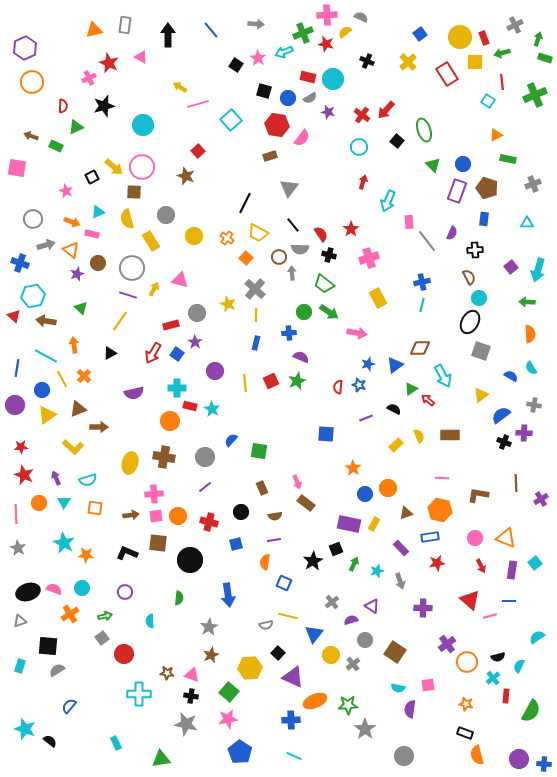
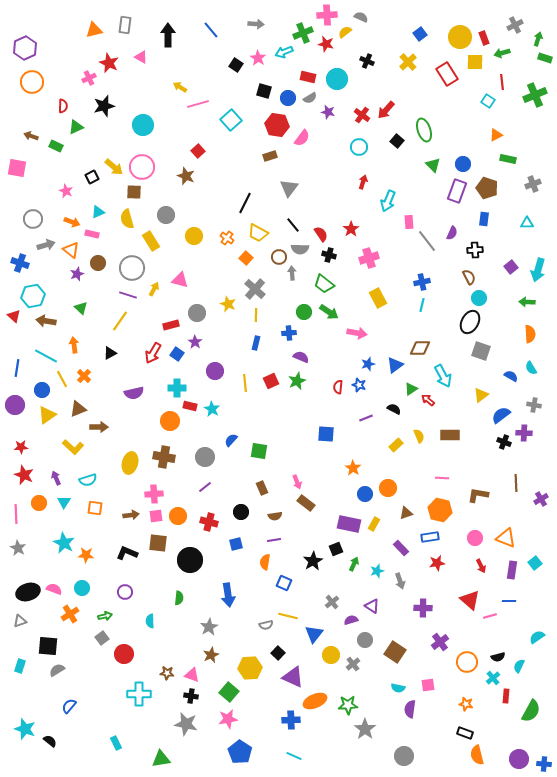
cyan circle at (333, 79): moved 4 px right
purple cross at (447, 644): moved 7 px left, 2 px up
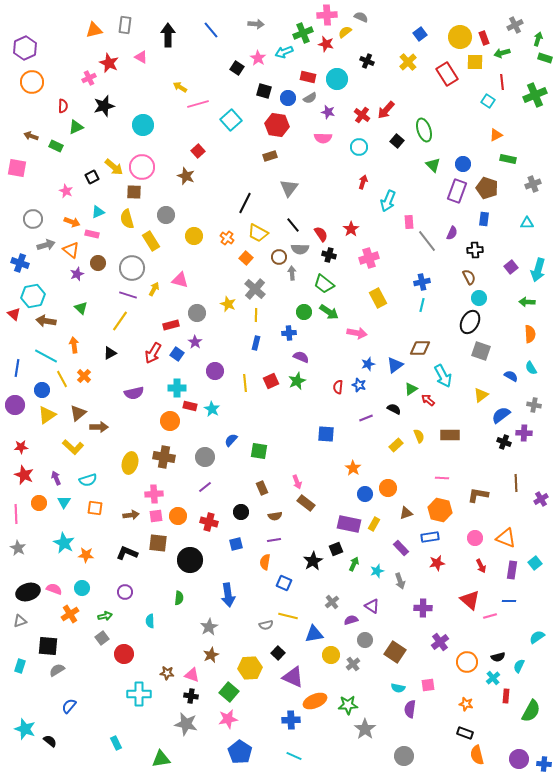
black square at (236, 65): moved 1 px right, 3 px down
pink semicircle at (302, 138): moved 21 px right; rotated 54 degrees clockwise
red triangle at (14, 316): moved 2 px up
brown triangle at (78, 409): moved 4 px down; rotated 18 degrees counterclockwise
blue triangle at (314, 634): rotated 42 degrees clockwise
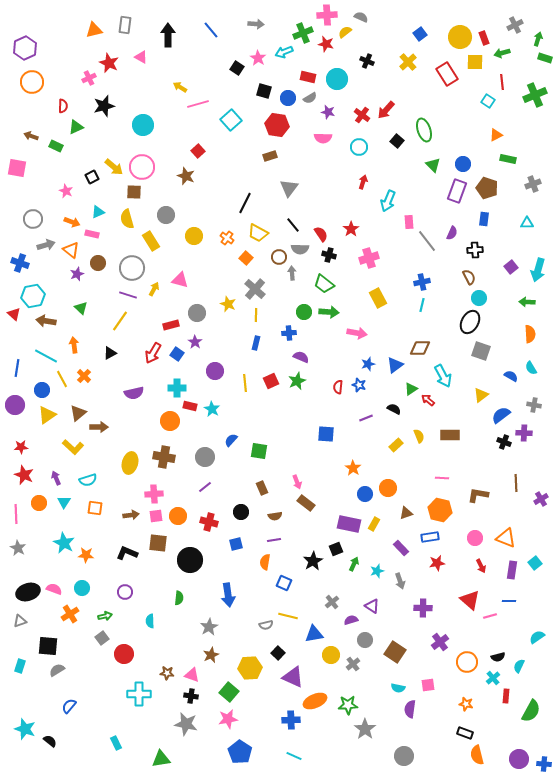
green arrow at (329, 312): rotated 30 degrees counterclockwise
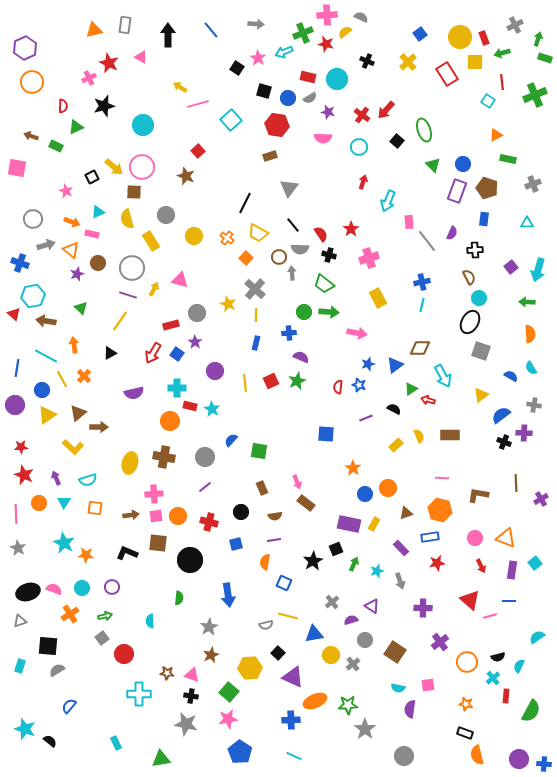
red arrow at (428, 400): rotated 24 degrees counterclockwise
purple circle at (125, 592): moved 13 px left, 5 px up
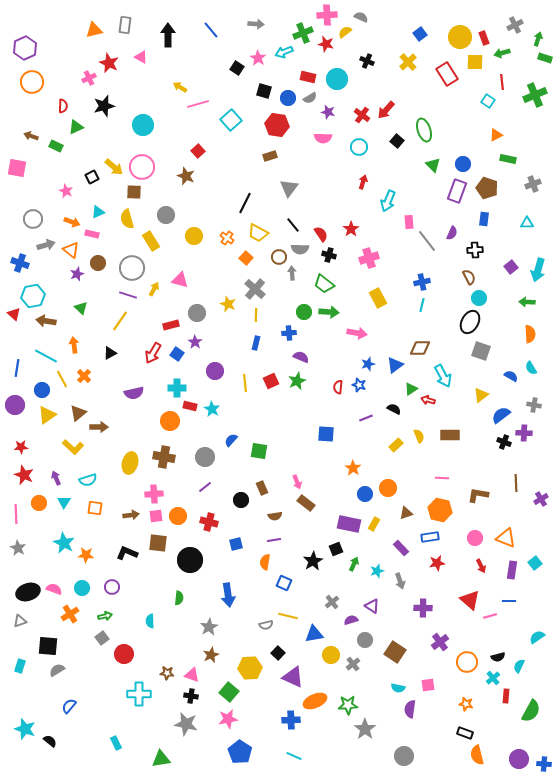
black circle at (241, 512): moved 12 px up
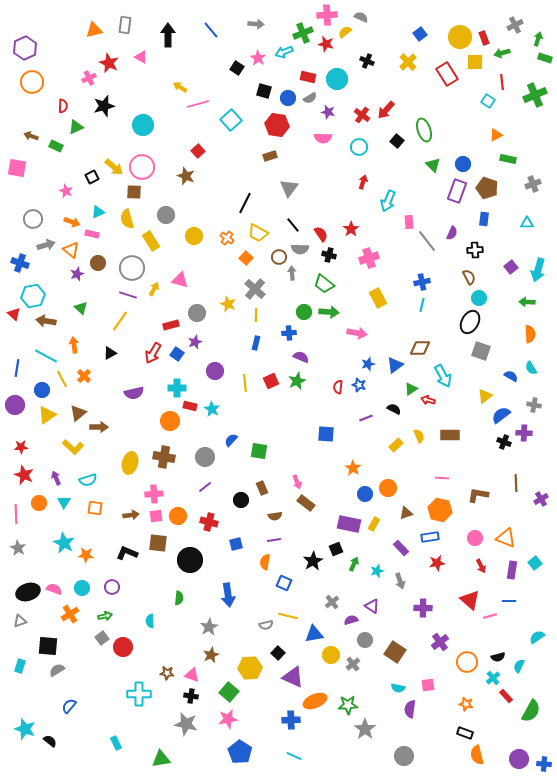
purple star at (195, 342): rotated 16 degrees clockwise
yellow triangle at (481, 395): moved 4 px right, 1 px down
red circle at (124, 654): moved 1 px left, 7 px up
red rectangle at (506, 696): rotated 48 degrees counterclockwise
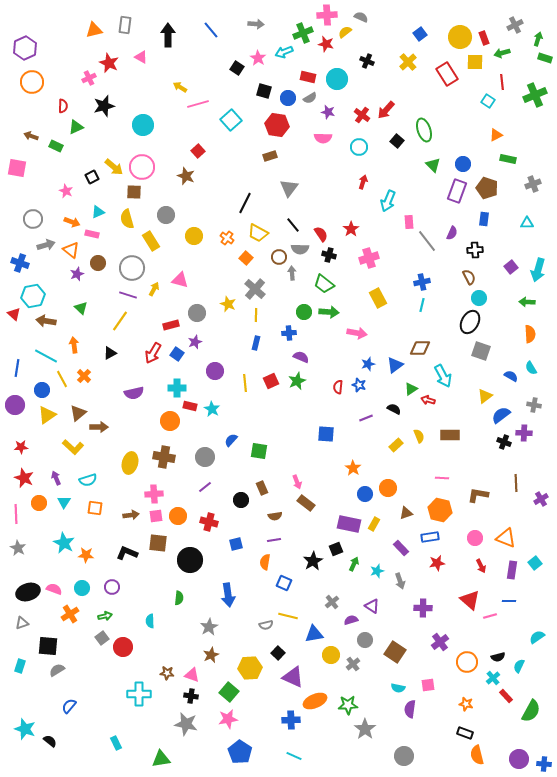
red star at (24, 475): moved 3 px down
gray triangle at (20, 621): moved 2 px right, 2 px down
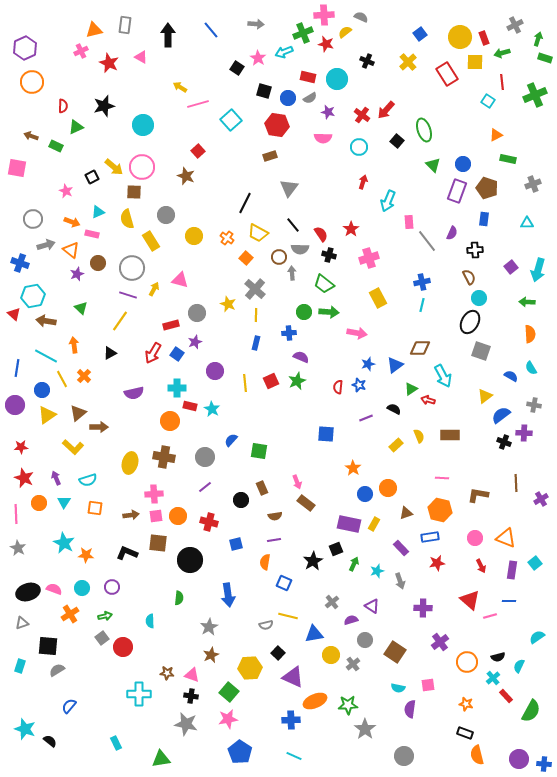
pink cross at (327, 15): moved 3 px left
pink cross at (89, 78): moved 8 px left, 27 px up
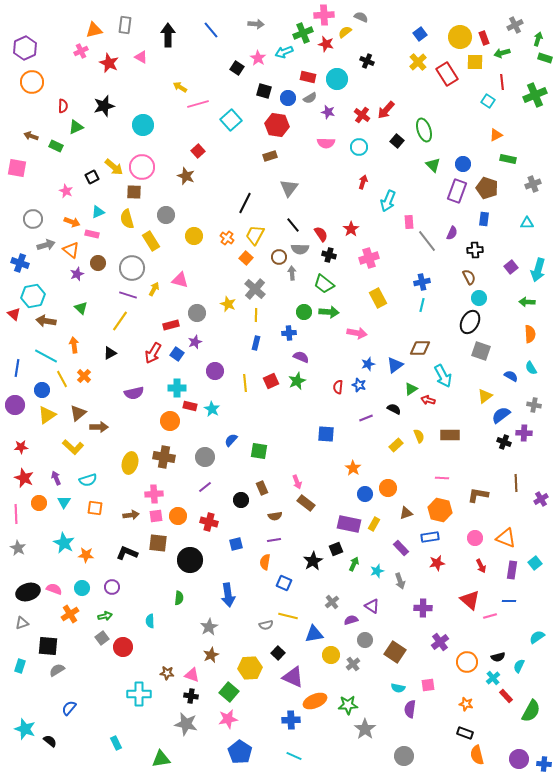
yellow cross at (408, 62): moved 10 px right
pink semicircle at (323, 138): moved 3 px right, 5 px down
yellow trapezoid at (258, 233): moved 3 px left, 2 px down; rotated 90 degrees clockwise
blue semicircle at (69, 706): moved 2 px down
